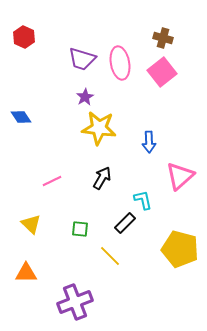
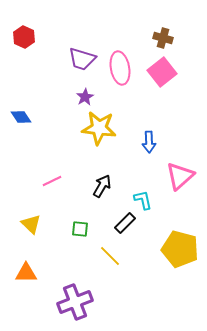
pink ellipse: moved 5 px down
black arrow: moved 8 px down
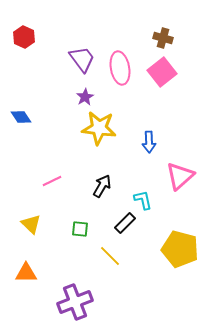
purple trapezoid: rotated 144 degrees counterclockwise
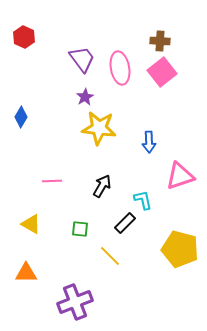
brown cross: moved 3 px left, 3 px down; rotated 12 degrees counterclockwise
blue diamond: rotated 65 degrees clockwise
pink triangle: rotated 24 degrees clockwise
pink line: rotated 24 degrees clockwise
yellow triangle: rotated 15 degrees counterclockwise
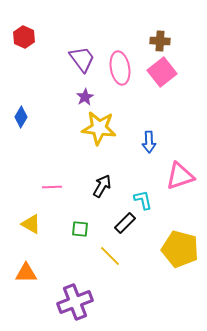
pink line: moved 6 px down
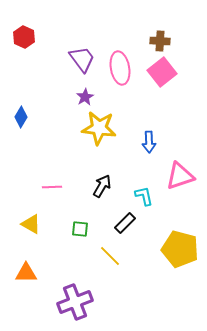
cyan L-shape: moved 1 px right, 4 px up
